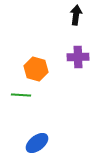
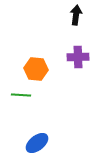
orange hexagon: rotated 10 degrees counterclockwise
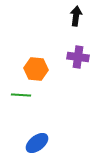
black arrow: moved 1 px down
purple cross: rotated 10 degrees clockwise
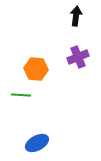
purple cross: rotated 30 degrees counterclockwise
blue ellipse: rotated 10 degrees clockwise
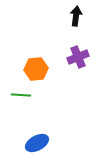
orange hexagon: rotated 10 degrees counterclockwise
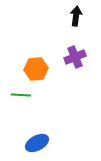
purple cross: moved 3 px left
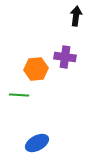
purple cross: moved 10 px left; rotated 30 degrees clockwise
green line: moved 2 px left
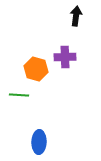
purple cross: rotated 10 degrees counterclockwise
orange hexagon: rotated 20 degrees clockwise
blue ellipse: moved 2 px right, 1 px up; rotated 60 degrees counterclockwise
